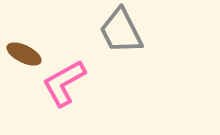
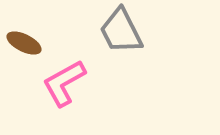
brown ellipse: moved 11 px up
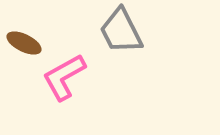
pink L-shape: moved 6 px up
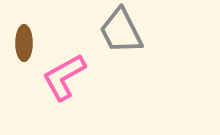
brown ellipse: rotated 64 degrees clockwise
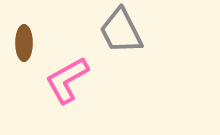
pink L-shape: moved 3 px right, 3 px down
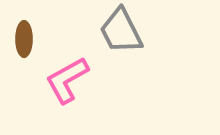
brown ellipse: moved 4 px up
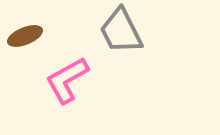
brown ellipse: moved 1 px right, 3 px up; rotated 68 degrees clockwise
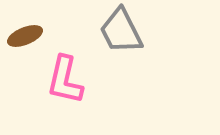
pink L-shape: moved 2 px left; rotated 48 degrees counterclockwise
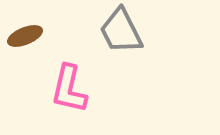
pink L-shape: moved 4 px right, 9 px down
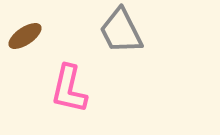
brown ellipse: rotated 12 degrees counterclockwise
